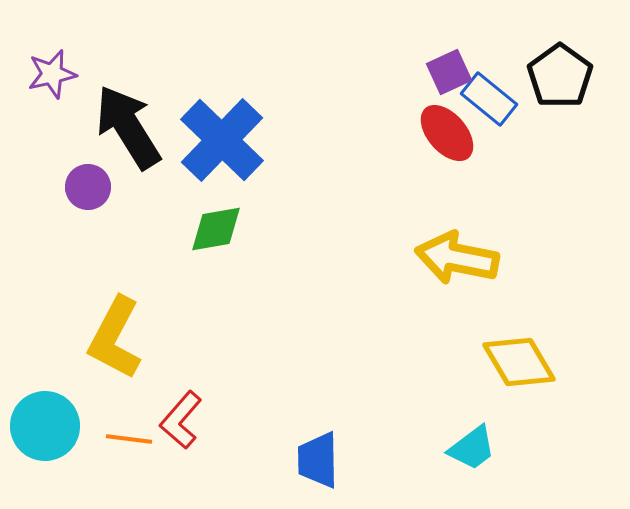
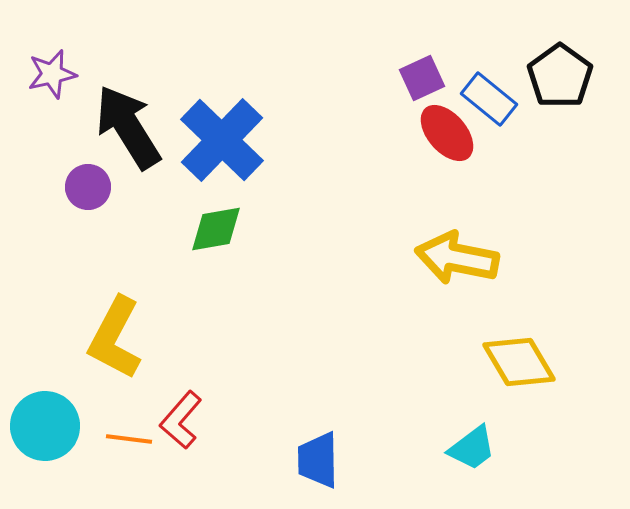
purple square: moved 27 px left, 6 px down
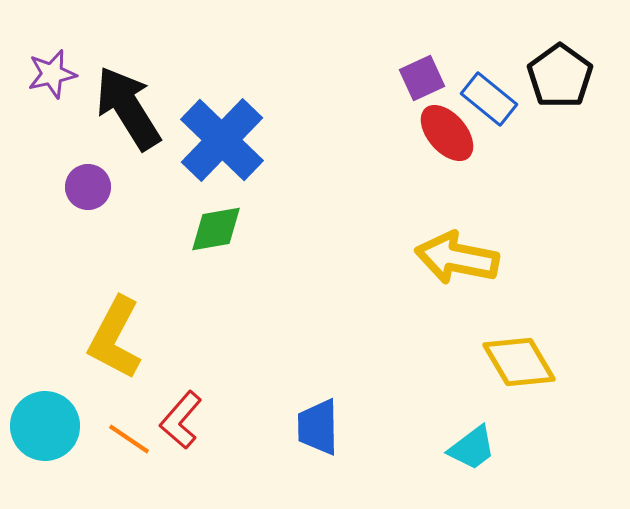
black arrow: moved 19 px up
orange line: rotated 27 degrees clockwise
blue trapezoid: moved 33 px up
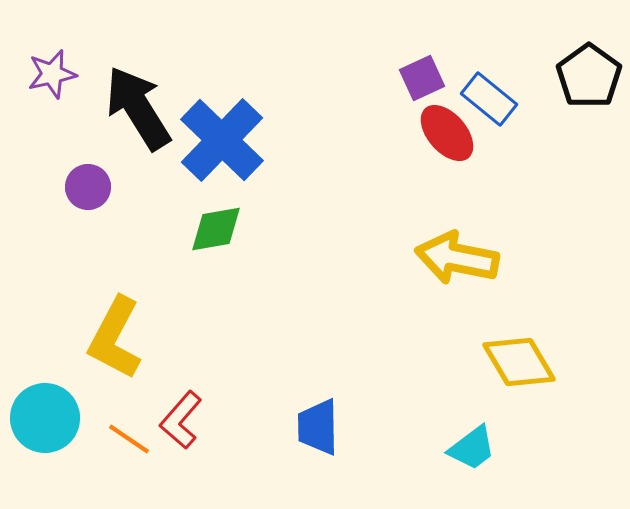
black pentagon: moved 29 px right
black arrow: moved 10 px right
cyan circle: moved 8 px up
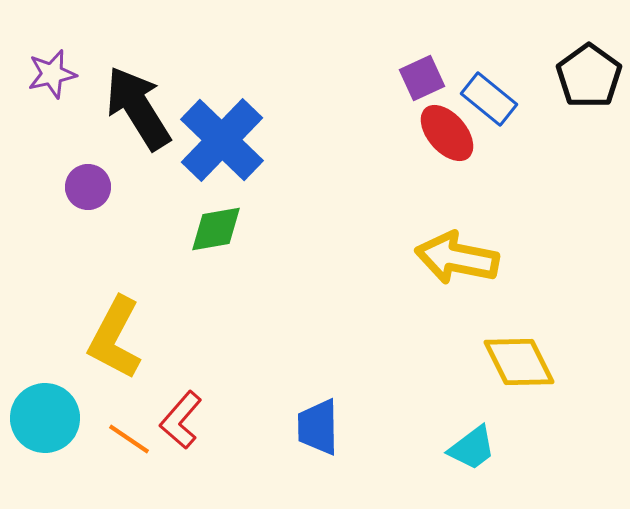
yellow diamond: rotated 4 degrees clockwise
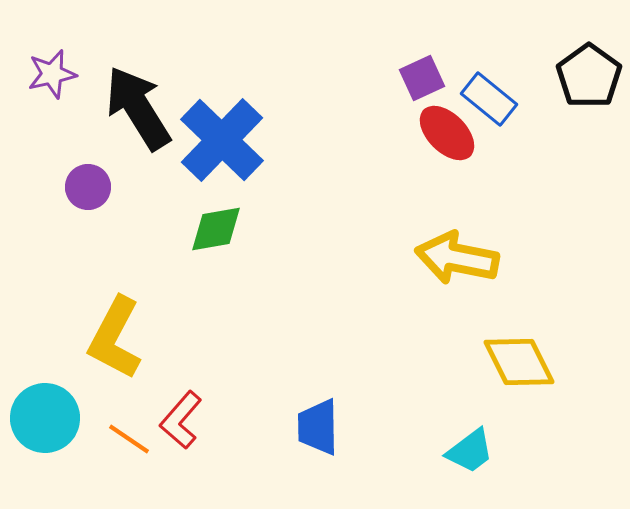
red ellipse: rotated 4 degrees counterclockwise
cyan trapezoid: moved 2 px left, 3 px down
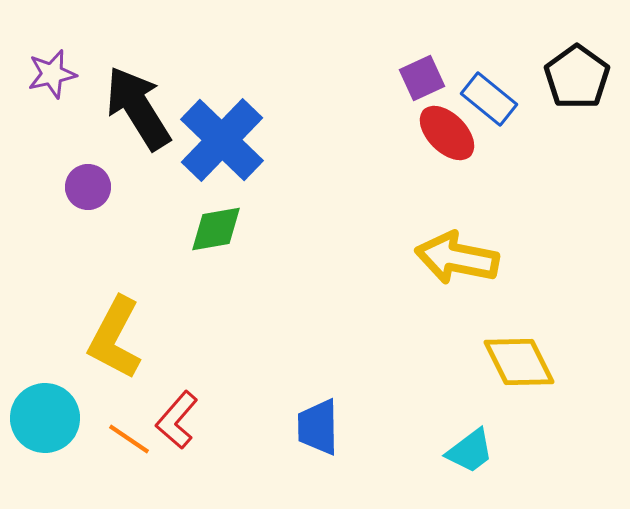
black pentagon: moved 12 px left, 1 px down
red L-shape: moved 4 px left
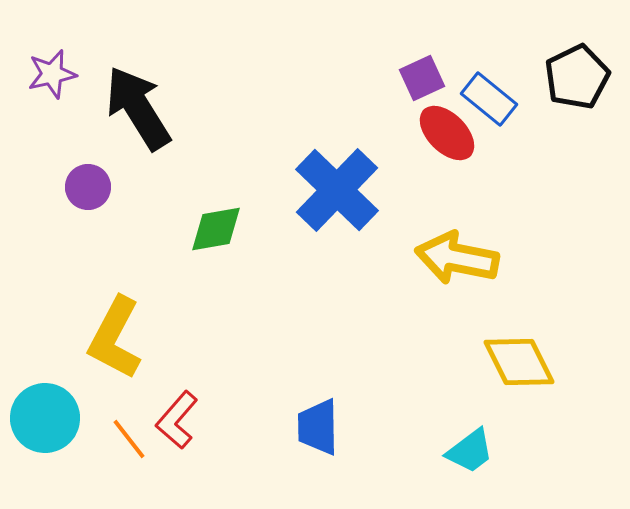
black pentagon: rotated 10 degrees clockwise
blue cross: moved 115 px right, 50 px down
orange line: rotated 18 degrees clockwise
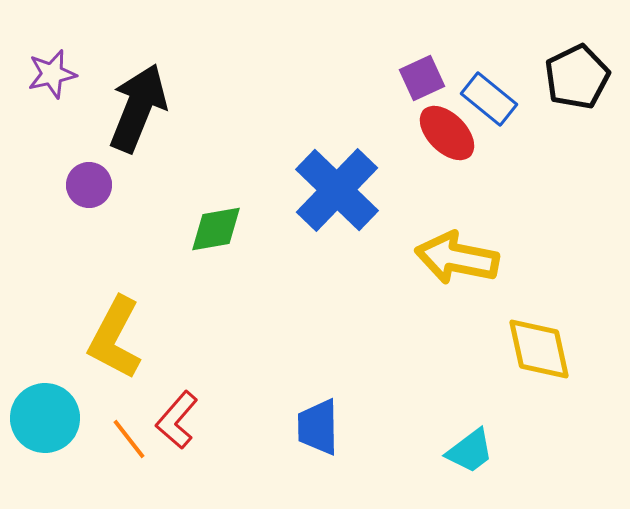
black arrow: rotated 54 degrees clockwise
purple circle: moved 1 px right, 2 px up
yellow diamond: moved 20 px right, 13 px up; rotated 14 degrees clockwise
